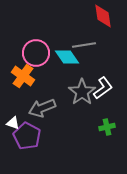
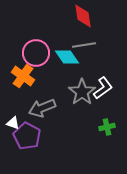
red diamond: moved 20 px left
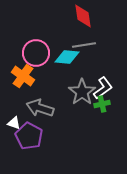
cyan diamond: rotated 50 degrees counterclockwise
gray arrow: moved 2 px left; rotated 40 degrees clockwise
white triangle: moved 1 px right
green cross: moved 5 px left, 23 px up
purple pentagon: moved 2 px right
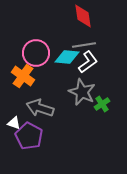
white L-shape: moved 15 px left, 26 px up
gray star: rotated 12 degrees counterclockwise
green cross: rotated 21 degrees counterclockwise
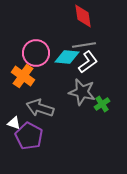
gray star: rotated 12 degrees counterclockwise
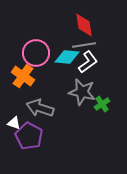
red diamond: moved 1 px right, 9 px down
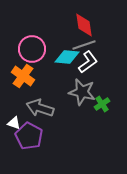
gray line: rotated 10 degrees counterclockwise
pink circle: moved 4 px left, 4 px up
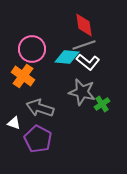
white L-shape: rotated 75 degrees clockwise
purple pentagon: moved 9 px right, 3 px down
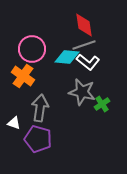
gray arrow: rotated 80 degrees clockwise
purple pentagon: rotated 12 degrees counterclockwise
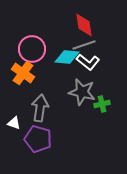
orange cross: moved 3 px up
green cross: rotated 21 degrees clockwise
